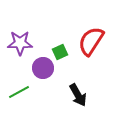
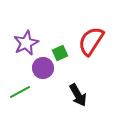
purple star: moved 6 px right; rotated 25 degrees counterclockwise
green square: moved 1 px down
green line: moved 1 px right
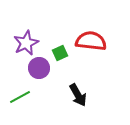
red semicircle: rotated 64 degrees clockwise
purple circle: moved 4 px left
green line: moved 5 px down
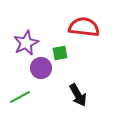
red semicircle: moved 7 px left, 14 px up
green square: rotated 14 degrees clockwise
purple circle: moved 2 px right
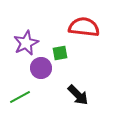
black arrow: rotated 15 degrees counterclockwise
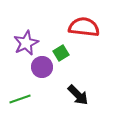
green square: moved 1 px right; rotated 21 degrees counterclockwise
purple circle: moved 1 px right, 1 px up
green line: moved 2 px down; rotated 10 degrees clockwise
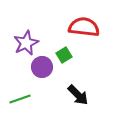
green square: moved 3 px right, 2 px down
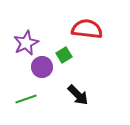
red semicircle: moved 3 px right, 2 px down
green line: moved 6 px right
